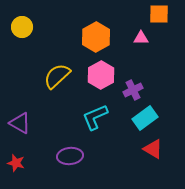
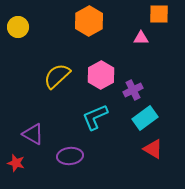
yellow circle: moved 4 px left
orange hexagon: moved 7 px left, 16 px up
purple triangle: moved 13 px right, 11 px down
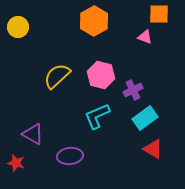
orange hexagon: moved 5 px right
pink triangle: moved 4 px right, 1 px up; rotated 21 degrees clockwise
pink hexagon: rotated 16 degrees counterclockwise
cyan L-shape: moved 2 px right, 1 px up
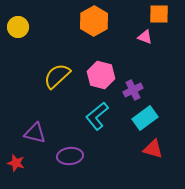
cyan L-shape: rotated 16 degrees counterclockwise
purple triangle: moved 2 px right, 1 px up; rotated 15 degrees counterclockwise
red triangle: rotated 15 degrees counterclockwise
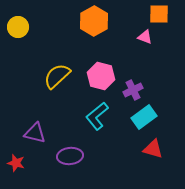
pink hexagon: moved 1 px down
cyan rectangle: moved 1 px left, 1 px up
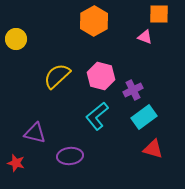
yellow circle: moved 2 px left, 12 px down
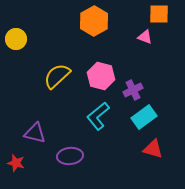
cyan L-shape: moved 1 px right
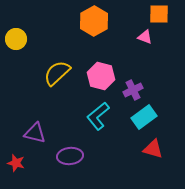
yellow semicircle: moved 3 px up
